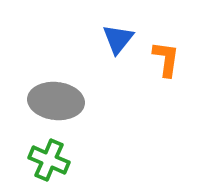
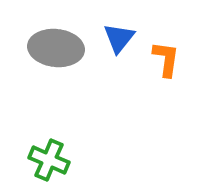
blue triangle: moved 1 px right, 1 px up
gray ellipse: moved 53 px up
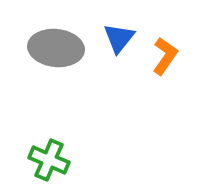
orange L-shape: moved 1 px left, 3 px up; rotated 27 degrees clockwise
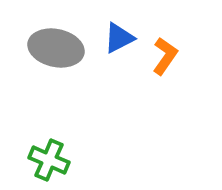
blue triangle: rotated 24 degrees clockwise
gray ellipse: rotated 6 degrees clockwise
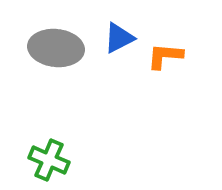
gray ellipse: rotated 6 degrees counterclockwise
orange L-shape: rotated 120 degrees counterclockwise
